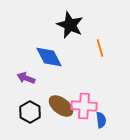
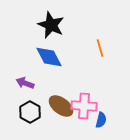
black star: moved 19 px left
purple arrow: moved 1 px left, 5 px down
blue semicircle: rotated 21 degrees clockwise
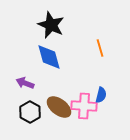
blue diamond: rotated 12 degrees clockwise
brown ellipse: moved 2 px left, 1 px down
blue semicircle: moved 25 px up
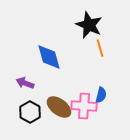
black star: moved 38 px right
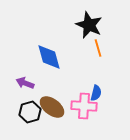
orange line: moved 2 px left
blue semicircle: moved 5 px left, 2 px up
brown ellipse: moved 7 px left
black hexagon: rotated 15 degrees clockwise
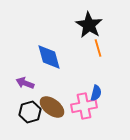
black star: rotated 8 degrees clockwise
pink cross: rotated 15 degrees counterclockwise
